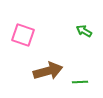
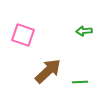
green arrow: rotated 35 degrees counterclockwise
brown arrow: rotated 28 degrees counterclockwise
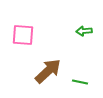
pink square: rotated 15 degrees counterclockwise
green line: rotated 14 degrees clockwise
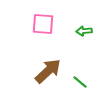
pink square: moved 20 px right, 11 px up
green line: rotated 28 degrees clockwise
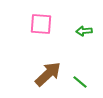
pink square: moved 2 px left
brown arrow: moved 3 px down
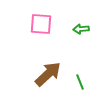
green arrow: moved 3 px left, 2 px up
green line: rotated 28 degrees clockwise
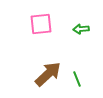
pink square: rotated 10 degrees counterclockwise
green line: moved 3 px left, 3 px up
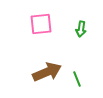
green arrow: rotated 77 degrees counterclockwise
brown arrow: moved 1 px left, 2 px up; rotated 20 degrees clockwise
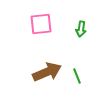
green line: moved 3 px up
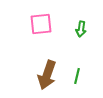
brown arrow: moved 3 px down; rotated 132 degrees clockwise
green line: rotated 35 degrees clockwise
